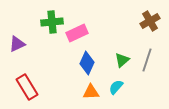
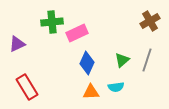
cyan semicircle: rotated 140 degrees counterclockwise
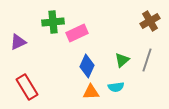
green cross: moved 1 px right
purple triangle: moved 1 px right, 2 px up
blue diamond: moved 3 px down
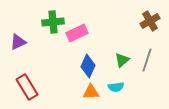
blue diamond: moved 1 px right
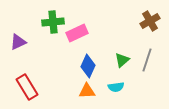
orange triangle: moved 4 px left, 1 px up
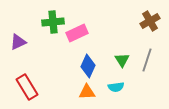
green triangle: rotated 21 degrees counterclockwise
orange triangle: moved 1 px down
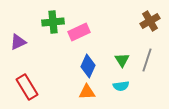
pink rectangle: moved 2 px right, 1 px up
cyan semicircle: moved 5 px right, 1 px up
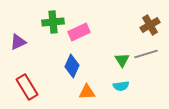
brown cross: moved 4 px down
gray line: moved 1 px left, 6 px up; rotated 55 degrees clockwise
blue diamond: moved 16 px left
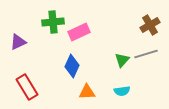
green triangle: rotated 14 degrees clockwise
cyan semicircle: moved 1 px right, 5 px down
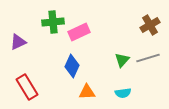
gray line: moved 2 px right, 4 px down
cyan semicircle: moved 1 px right, 2 px down
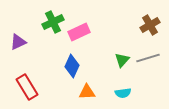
green cross: rotated 20 degrees counterclockwise
